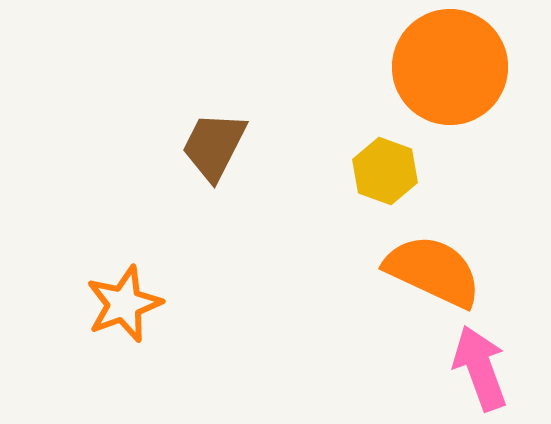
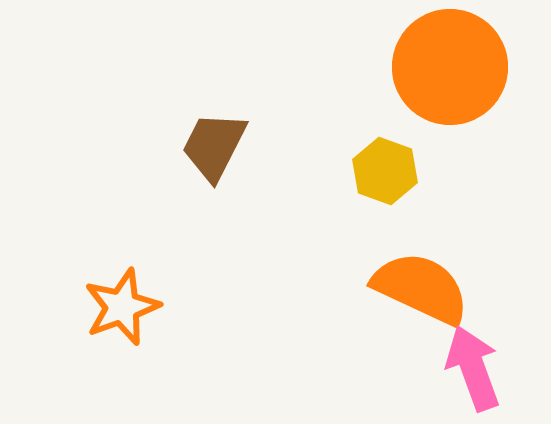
orange semicircle: moved 12 px left, 17 px down
orange star: moved 2 px left, 3 px down
pink arrow: moved 7 px left
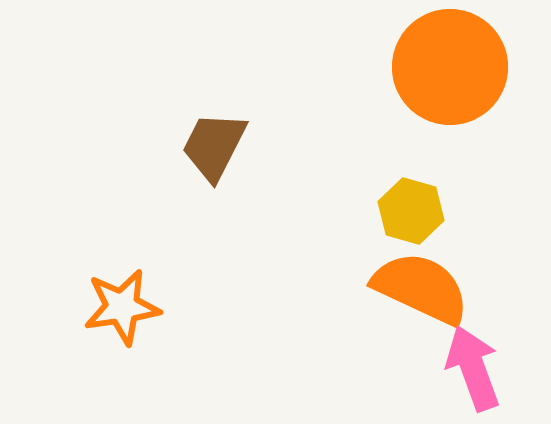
yellow hexagon: moved 26 px right, 40 px down; rotated 4 degrees counterclockwise
orange star: rotated 12 degrees clockwise
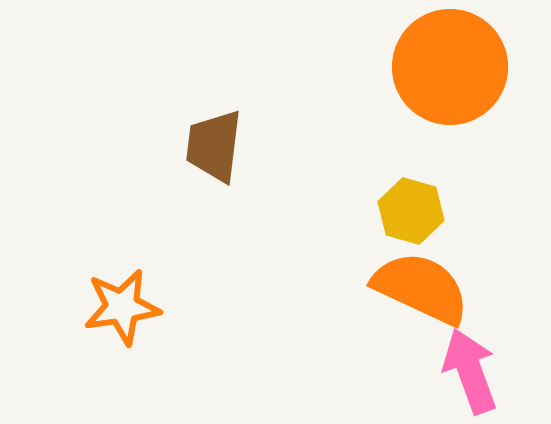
brown trapezoid: rotated 20 degrees counterclockwise
pink arrow: moved 3 px left, 3 px down
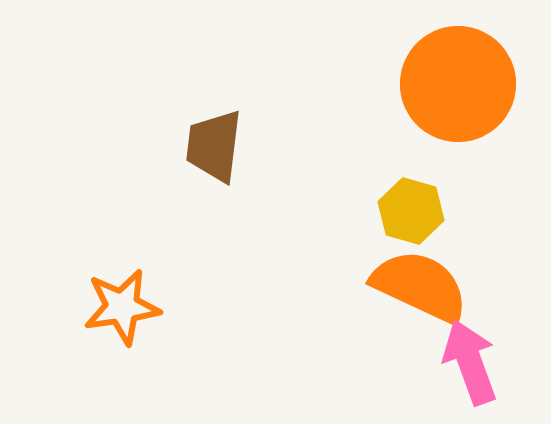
orange circle: moved 8 px right, 17 px down
orange semicircle: moved 1 px left, 2 px up
pink arrow: moved 9 px up
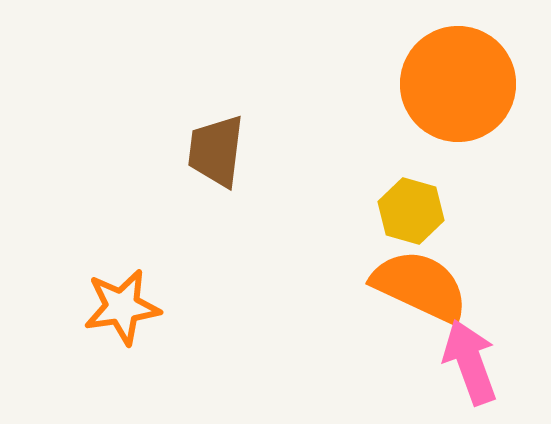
brown trapezoid: moved 2 px right, 5 px down
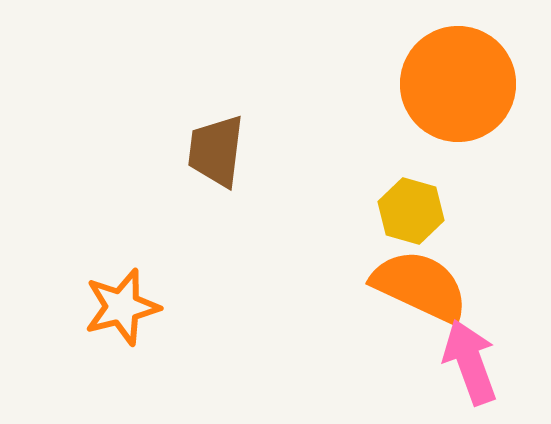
orange star: rotated 6 degrees counterclockwise
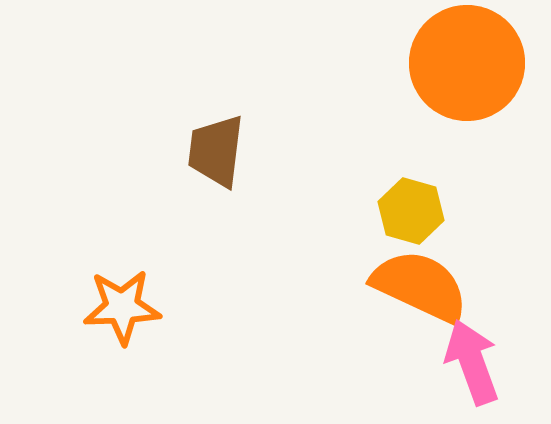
orange circle: moved 9 px right, 21 px up
orange star: rotated 12 degrees clockwise
pink arrow: moved 2 px right
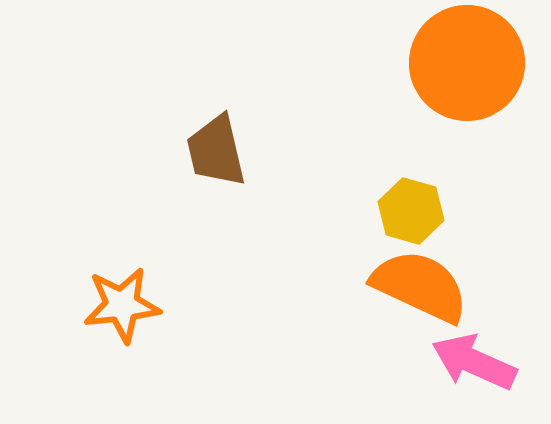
brown trapezoid: rotated 20 degrees counterclockwise
orange star: moved 2 px up; rotated 4 degrees counterclockwise
pink arrow: moved 2 px right; rotated 46 degrees counterclockwise
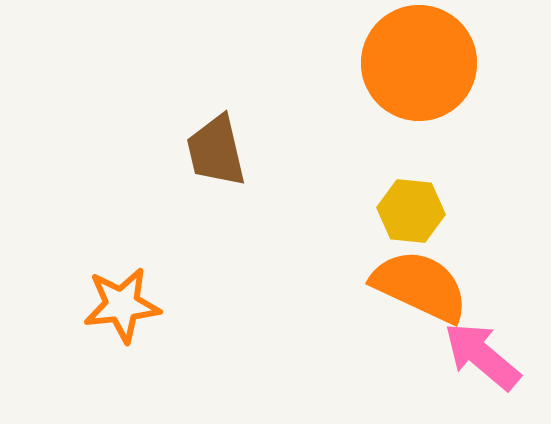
orange circle: moved 48 px left
yellow hexagon: rotated 10 degrees counterclockwise
pink arrow: moved 8 px right, 6 px up; rotated 16 degrees clockwise
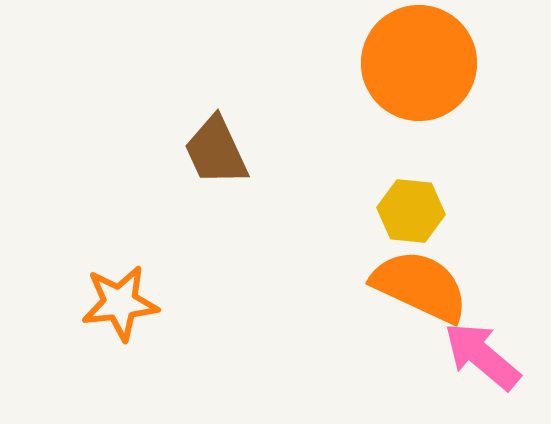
brown trapezoid: rotated 12 degrees counterclockwise
orange star: moved 2 px left, 2 px up
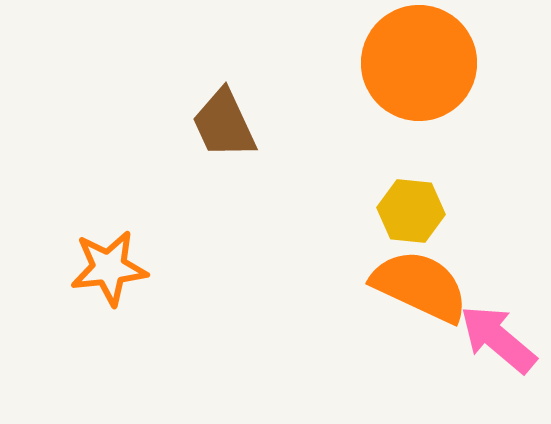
brown trapezoid: moved 8 px right, 27 px up
orange star: moved 11 px left, 35 px up
pink arrow: moved 16 px right, 17 px up
